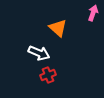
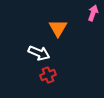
orange triangle: rotated 18 degrees clockwise
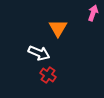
red cross: rotated 35 degrees counterclockwise
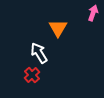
white arrow: rotated 145 degrees counterclockwise
red cross: moved 16 px left; rotated 14 degrees clockwise
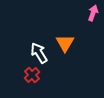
orange triangle: moved 7 px right, 15 px down
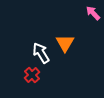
pink arrow: rotated 63 degrees counterclockwise
white arrow: moved 2 px right
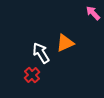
orange triangle: rotated 36 degrees clockwise
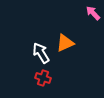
red cross: moved 11 px right, 3 px down; rotated 28 degrees counterclockwise
